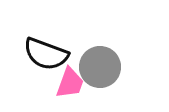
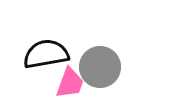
black semicircle: rotated 150 degrees clockwise
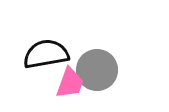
gray circle: moved 3 px left, 3 px down
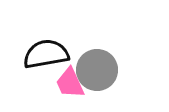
pink trapezoid: rotated 136 degrees clockwise
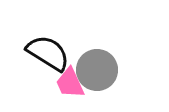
black semicircle: moved 2 px right, 1 px up; rotated 42 degrees clockwise
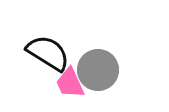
gray circle: moved 1 px right
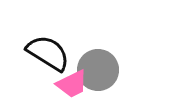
pink trapezoid: moved 2 px right, 1 px down; rotated 92 degrees counterclockwise
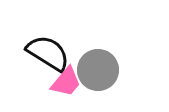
pink trapezoid: moved 6 px left, 2 px up; rotated 24 degrees counterclockwise
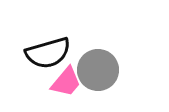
black semicircle: rotated 132 degrees clockwise
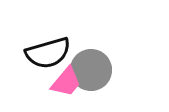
gray circle: moved 7 px left
